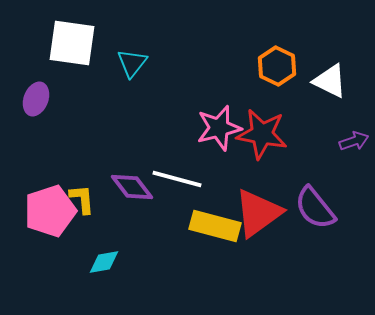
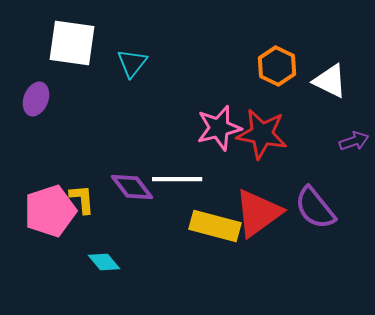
white line: rotated 15 degrees counterclockwise
cyan diamond: rotated 60 degrees clockwise
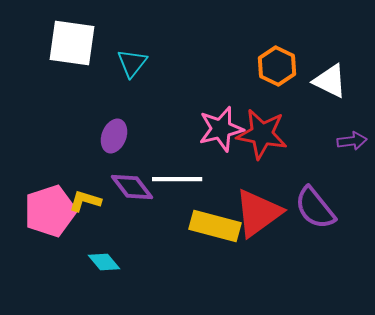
purple ellipse: moved 78 px right, 37 px down
pink star: moved 2 px right, 1 px down
purple arrow: moved 2 px left; rotated 12 degrees clockwise
yellow L-shape: moved 3 px right, 2 px down; rotated 68 degrees counterclockwise
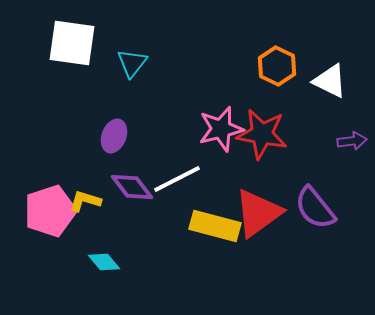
white line: rotated 27 degrees counterclockwise
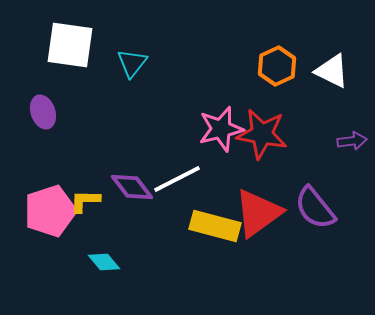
white square: moved 2 px left, 2 px down
orange hexagon: rotated 9 degrees clockwise
white triangle: moved 2 px right, 10 px up
purple ellipse: moved 71 px left, 24 px up; rotated 40 degrees counterclockwise
yellow L-shape: rotated 16 degrees counterclockwise
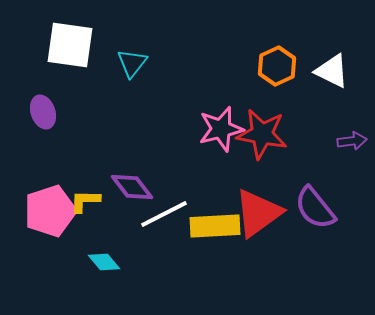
white line: moved 13 px left, 35 px down
yellow rectangle: rotated 18 degrees counterclockwise
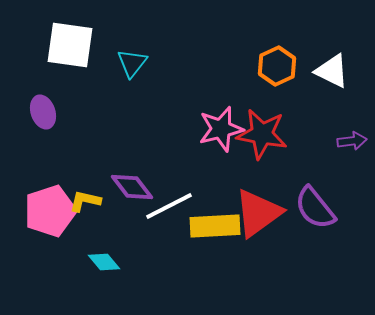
yellow L-shape: rotated 12 degrees clockwise
white line: moved 5 px right, 8 px up
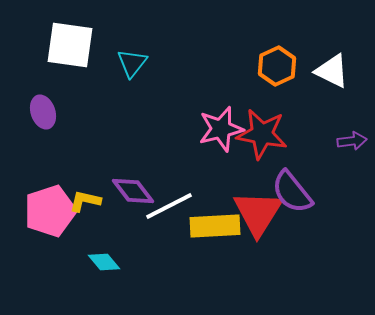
purple diamond: moved 1 px right, 4 px down
purple semicircle: moved 23 px left, 16 px up
red triangle: rotated 22 degrees counterclockwise
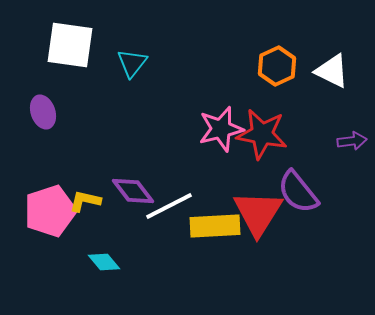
purple semicircle: moved 6 px right
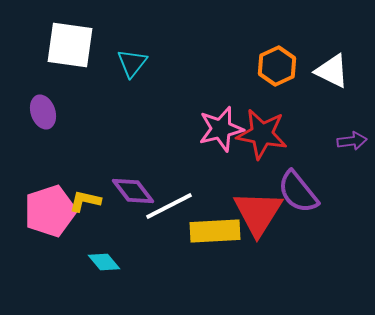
yellow rectangle: moved 5 px down
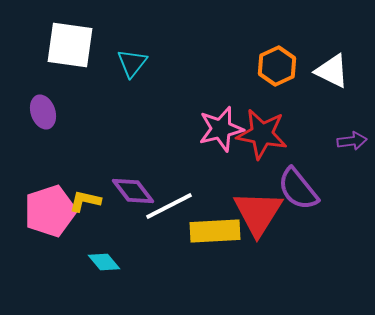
purple semicircle: moved 3 px up
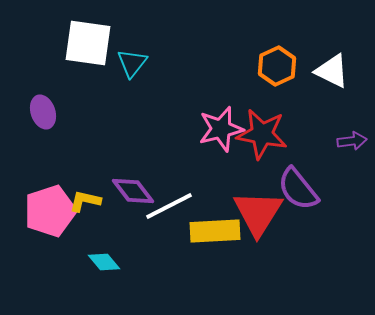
white square: moved 18 px right, 2 px up
